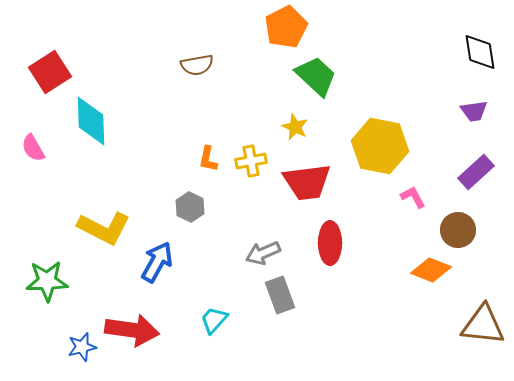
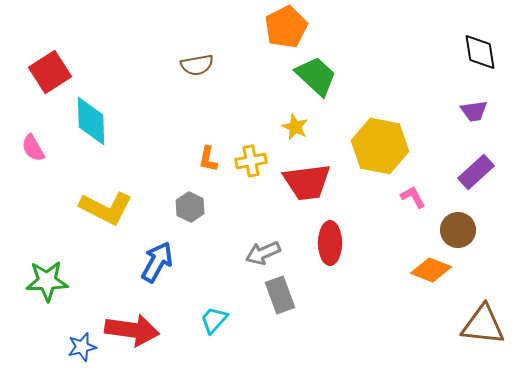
yellow L-shape: moved 2 px right, 20 px up
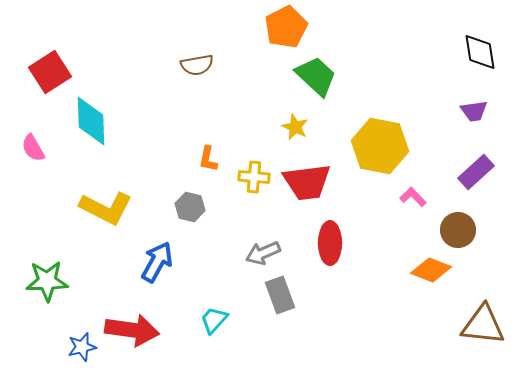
yellow cross: moved 3 px right, 16 px down; rotated 16 degrees clockwise
pink L-shape: rotated 16 degrees counterclockwise
gray hexagon: rotated 12 degrees counterclockwise
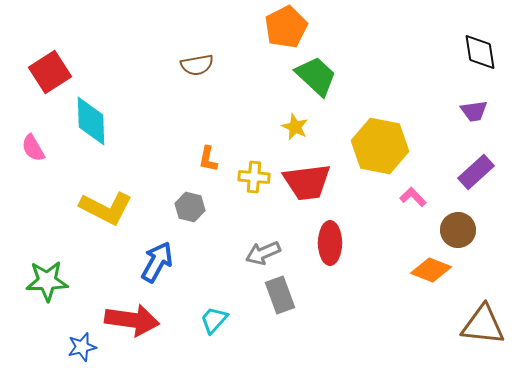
red arrow: moved 10 px up
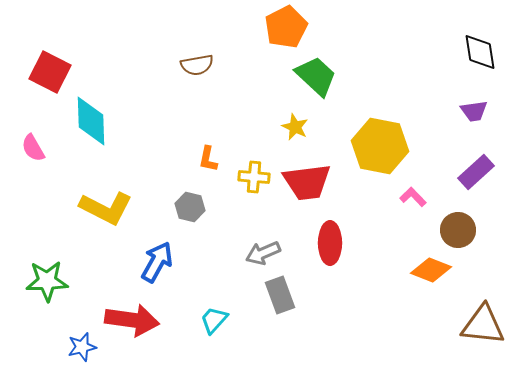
red square: rotated 30 degrees counterclockwise
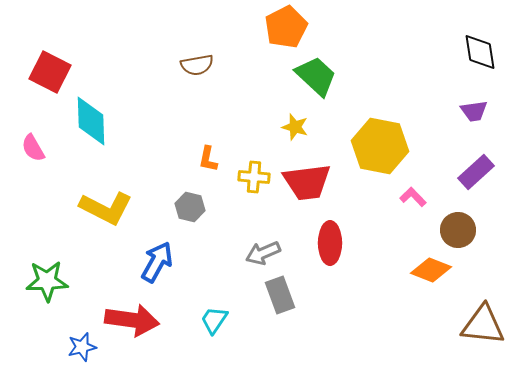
yellow star: rotated 8 degrees counterclockwise
cyan trapezoid: rotated 8 degrees counterclockwise
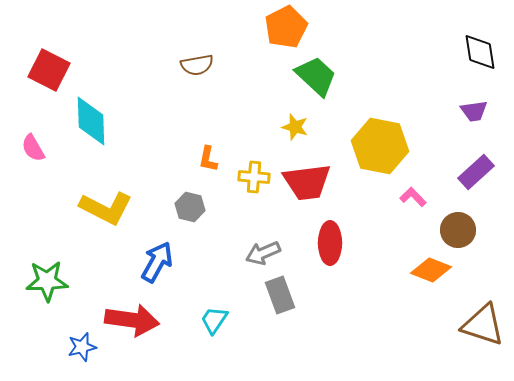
red square: moved 1 px left, 2 px up
brown triangle: rotated 12 degrees clockwise
